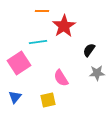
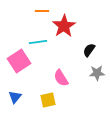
pink square: moved 2 px up
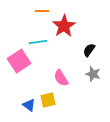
gray star: moved 4 px left, 1 px down; rotated 21 degrees clockwise
blue triangle: moved 14 px right, 8 px down; rotated 32 degrees counterclockwise
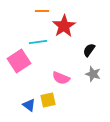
pink semicircle: rotated 36 degrees counterclockwise
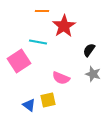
cyan line: rotated 18 degrees clockwise
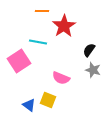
gray star: moved 4 px up
yellow square: rotated 35 degrees clockwise
